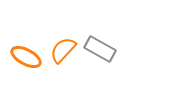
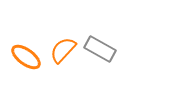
orange ellipse: rotated 8 degrees clockwise
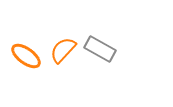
orange ellipse: moved 1 px up
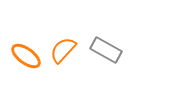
gray rectangle: moved 6 px right, 1 px down
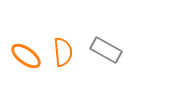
orange semicircle: moved 2 px down; rotated 132 degrees clockwise
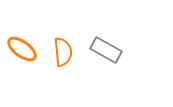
orange ellipse: moved 4 px left, 7 px up
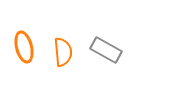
orange ellipse: moved 2 px right, 2 px up; rotated 40 degrees clockwise
